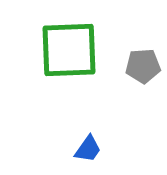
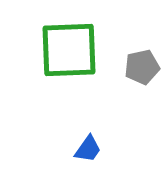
gray pentagon: moved 1 px left, 1 px down; rotated 8 degrees counterclockwise
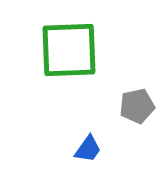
gray pentagon: moved 5 px left, 39 px down
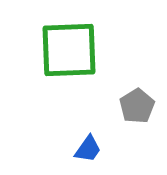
gray pentagon: rotated 20 degrees counterclockwise
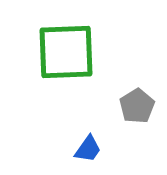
green square: moved 3 px left, 2 px down
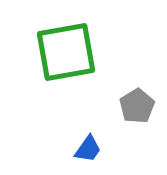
green square: rotated 8 degrees counterclockwise
